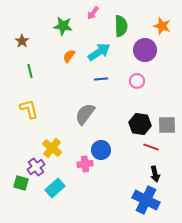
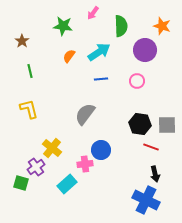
cyan rectangle: moved 12 px right, 4 px up
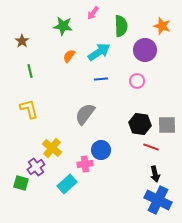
blue cross: moved 12 px right
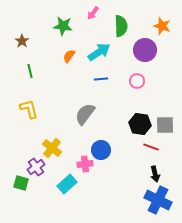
gray square: moved 2 px left
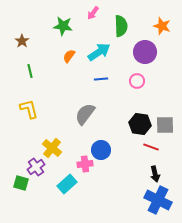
purple circle: moved 2 px down
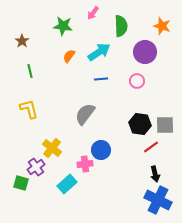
red line: rotated 56 degrees counterclockwise
